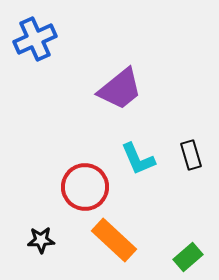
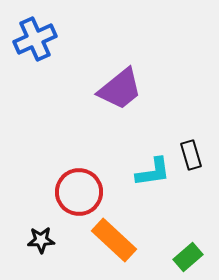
cyan L-shape: moved 15 px right, 13 px down; rotated 75 degrees counterclockwise
red circle: moved 6 px left, 5 px down
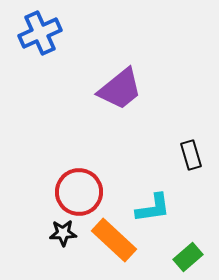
blue cross: moved 5 px right, 6 px up
cyan L-shape: moved 36 px down
black star: moved 22 px right, 7 px up
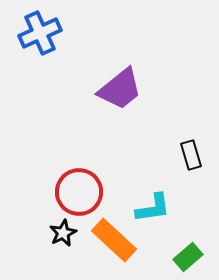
black star: rotated 24 degrees counterclockwise
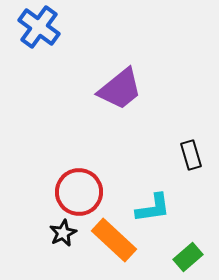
blue cross: moved 1 px left, 6 px up; rotated 30 degrees counterclockwise
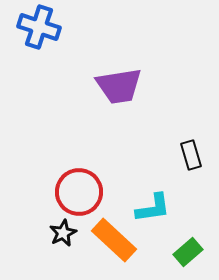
blue cross: rotated 18 degrees counterclockwise
purple trapezoid: moved 1 px left, 3 px up; rotated 30 degrees clockwise
green rectangle: moved 5 px up
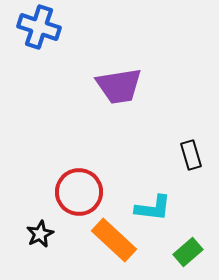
cyan L-shape: rotated 15 degrees clockwise
black star: moved 23 px left, 1 px down
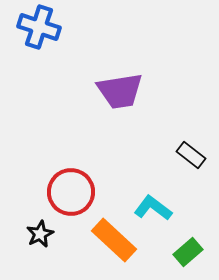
purple trapezoid: moved 1 px right, 5 px down
black rectangle: rotated 36 degrees counterclockwise
red circle: moved 8 px left
cyan L-shape: rotated 150 degrees counterclockwise
